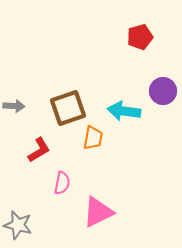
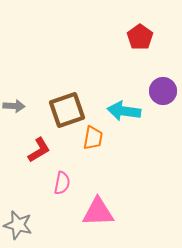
red pentagon: rotated 20 degrees counterclockwise
brown square: moved 1 px left, 2 px down
pink triangle: rotated 24 degrees clockwise
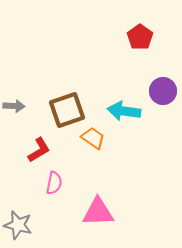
orange trapezoid: rotated 65 degrees counterclockwise
pink semicircle: moved 8 px left
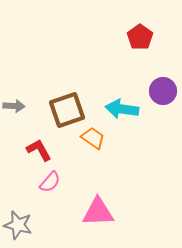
cyan arrow: moved 2 px left, 2 px up
red L-shape: rotated 88 degrees counterclockwise
pink semicircle: moved 4 px left, 1 px up; rotated 30 degrees clockwise
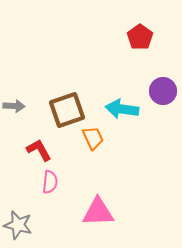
orange trapezoid: rotated 30 degrees clockwise
pink semicircle: rotated 35 degrees counterclockwise
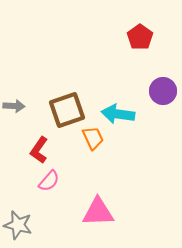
cyan arrow: moved 4 px left, 5 px down
red L-shape: rotated 116 degrees counterclockwise
pink semicircle: moved 1 px left, 1 px up; rotated 35 degrees clockwise
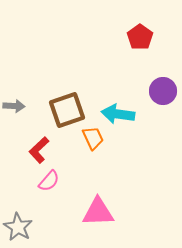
red L-shape: rotated 12 degrees clockwise
gray star: moved 2 px down; rotated 16 degrees clockwise
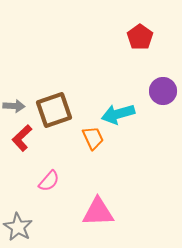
brown square: moved 13 px left
cyan arrow: rotated 24 degrees counterclockwise
red L-shape: moved 17 px left, 12 px up
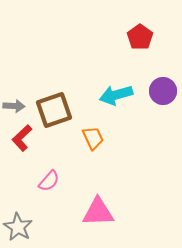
cyan arrow: moved 2 px left, 19 px up
